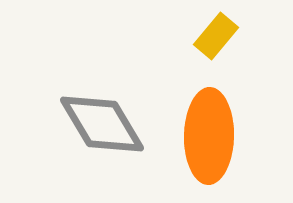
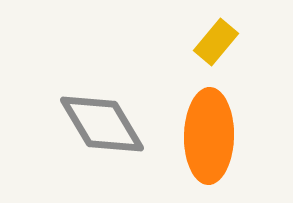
yellow rectangle: moved 6 px down
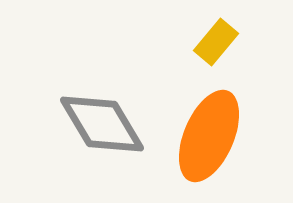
orange ellipse: rotated 22 degrees clockwise
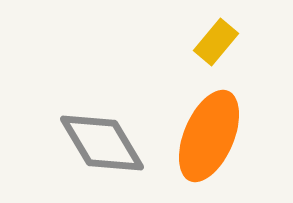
gray diamond: moved 19 px down
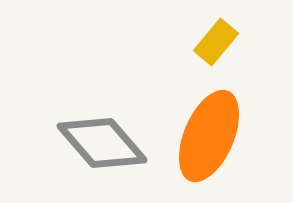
gray diamond: rotated 10 degrees counterclockwise
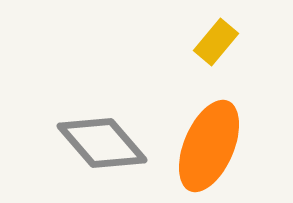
orange ellipse: moved 10 px down
